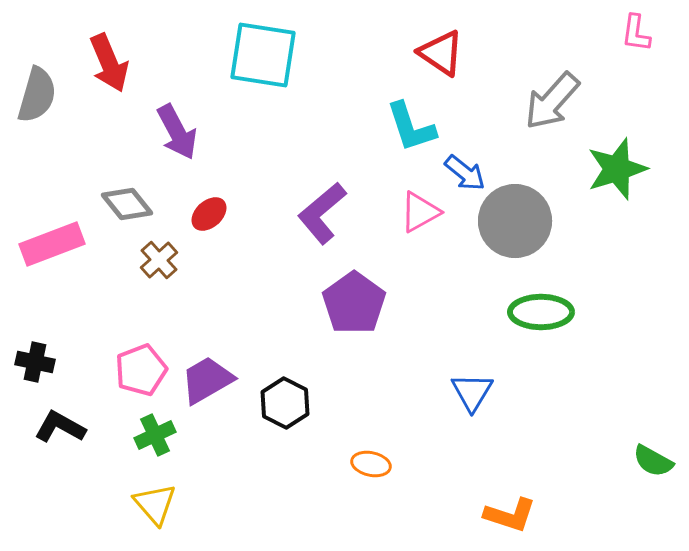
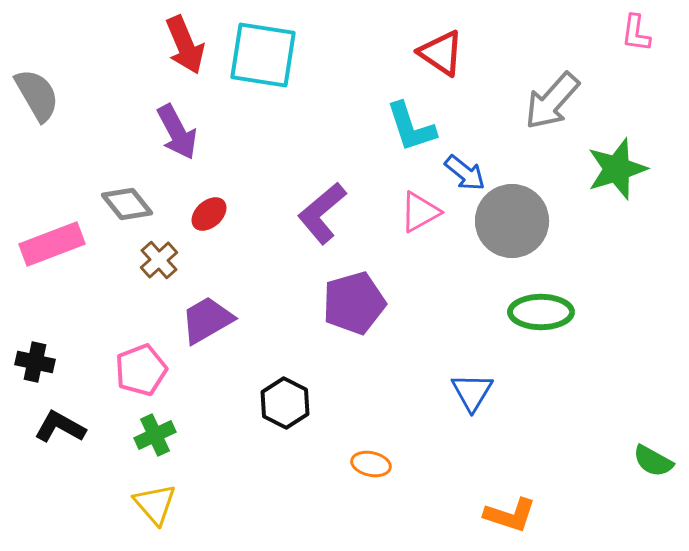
red arrow: moved 76 px right, 18 px up
gray semicircle: rotated 46 degrees counterclockwise
gray circle: moved 3 px left
purple pentagon: rotated 20 degrees clockwise
purple trapezoid: moved 60 px up
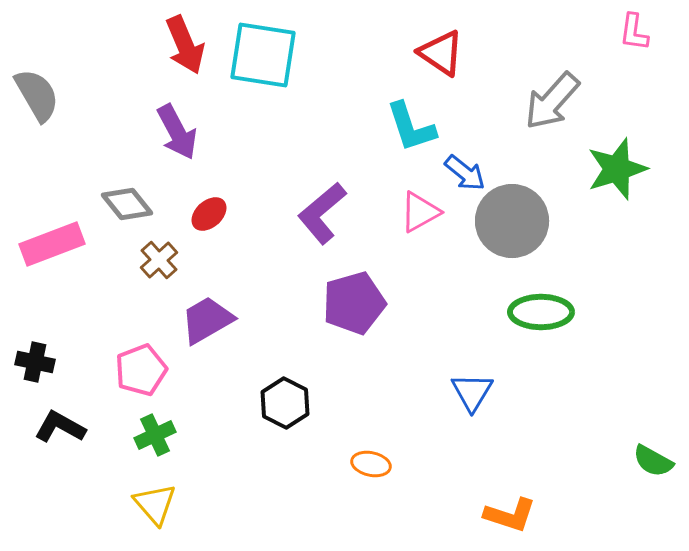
pink L-shape: moved 2 px left, 1 px up
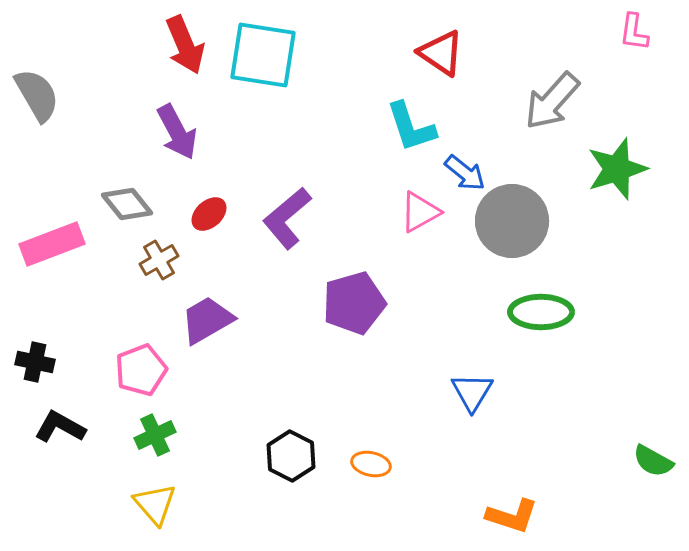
purple L-shape: moved 35 px left, 5 px down
brown cross: rotated 12 degrees clockwise
black hexagon: moved 6 px right, 53 px down
orange L-shape: moved 2 px right, 1 px down
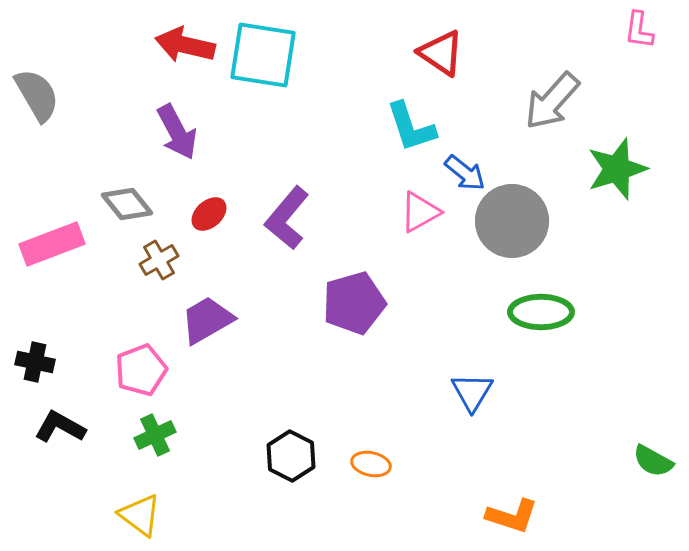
pink L-shape: moved 5 px right, 2 px up
red arrow: rotated 126 degrees clockwise
purple L-shape: rotated 10 degrees counterclockwise
yellow triangle: moved 15 px left, 11 px down; rotated 12 degrees counterclockwise
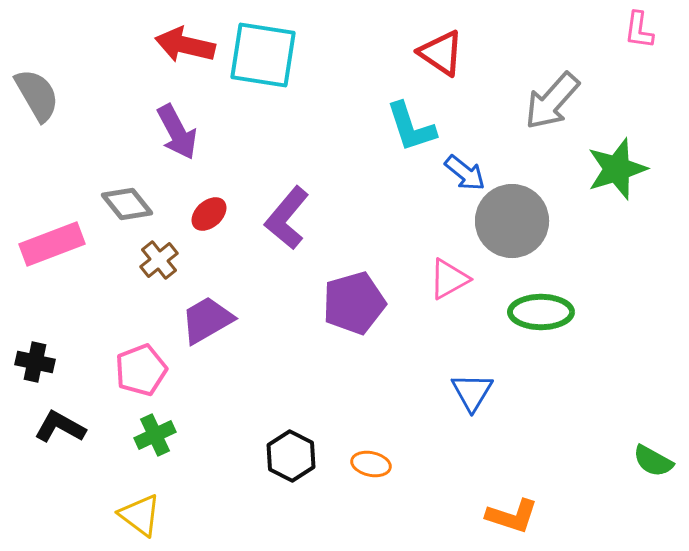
pink triangle: moved 29 px right, 67 px down
brown cross: rotated 9 degrees counterclockwise
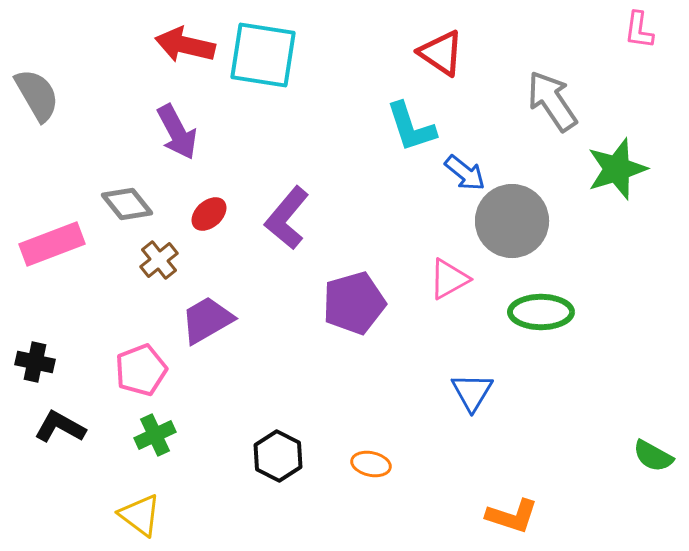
gray arrow: rotated 104 degrees clockwise
black hexagon: moved 13 px left
green semicircle: moved 5 px up
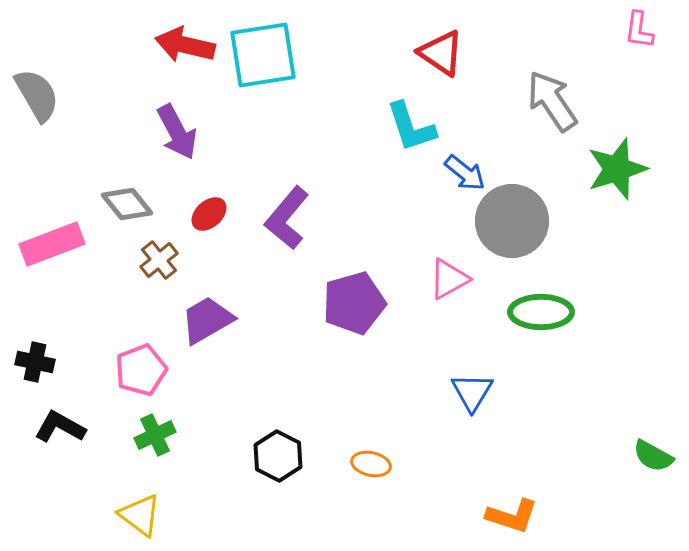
cyan square: rotated 18 degrees counterclockwise
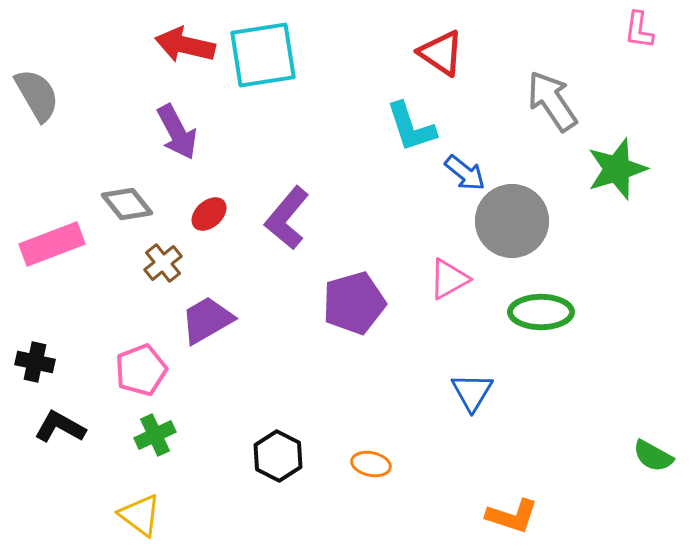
brown cross: moved 4 px right, 3 px down
